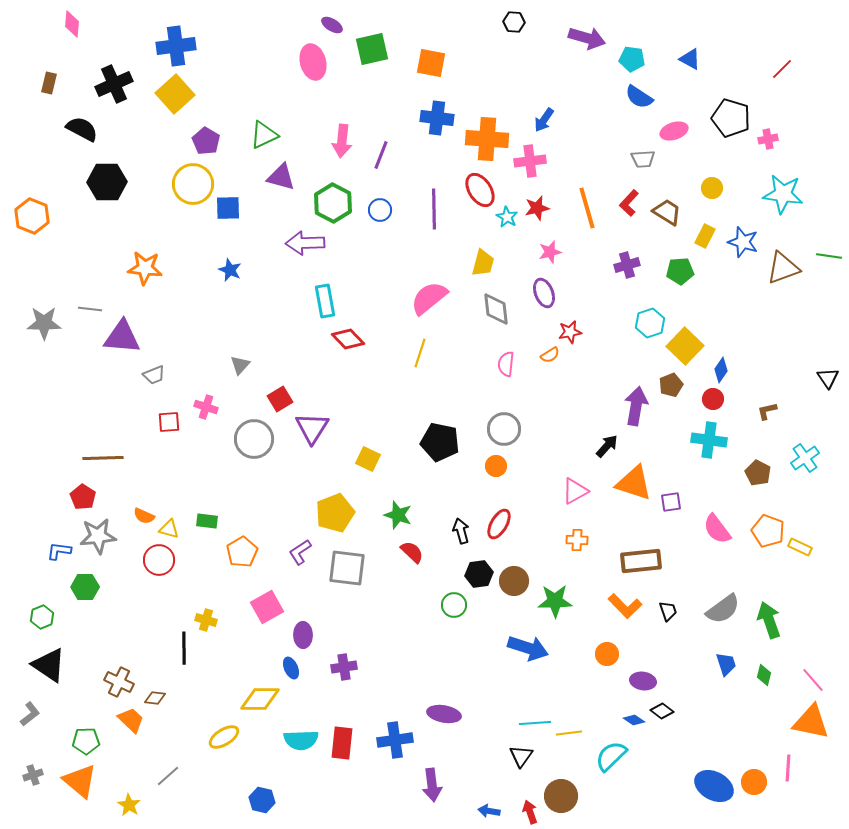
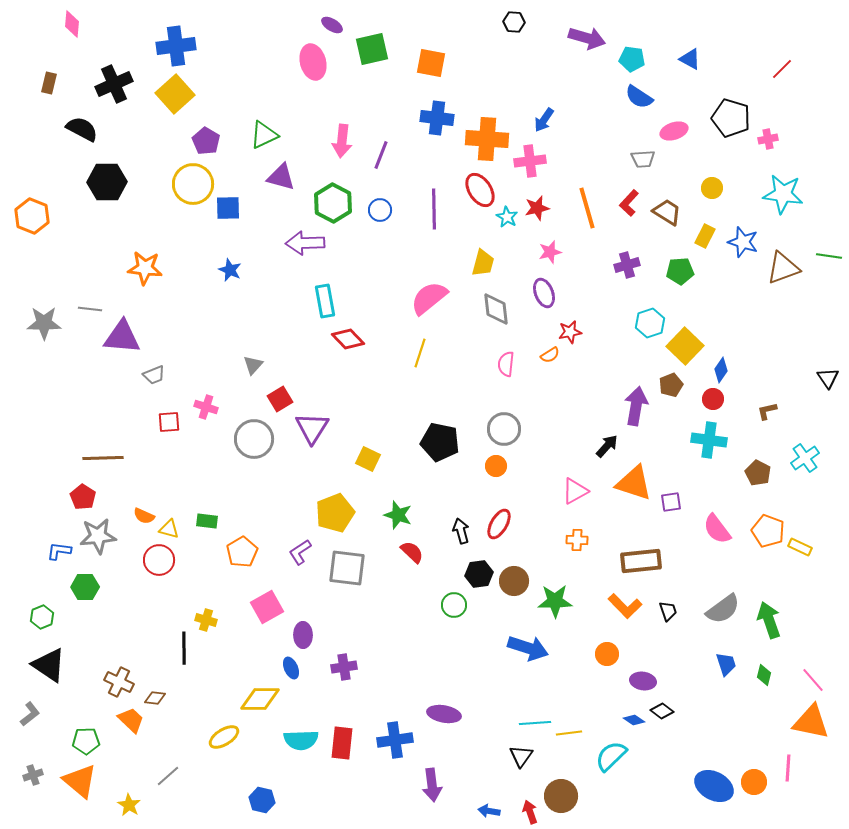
gray triangle at (240, 365): moved 13 px right
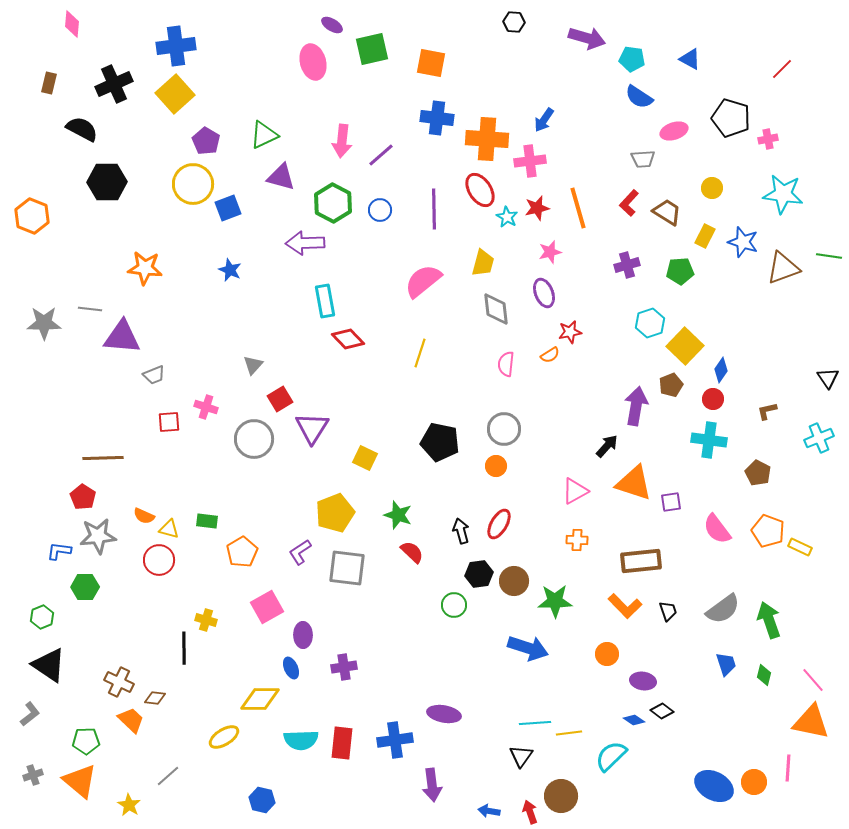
purple line at (381, 155): rotated 28 degrees clockwise
blue square at (228, 208): rotated 20 degrees counterclockwise
orange line at (587, 208): moved 9 px left
pink semicircle at (429, 298): moved 6 px left, 17 px up
cyan cross at (805, 458): moved 14 px right, 20 px up; rotated 12 degrees clockwise
yellow square at (368, 459): moved 3 px left, 1 px up
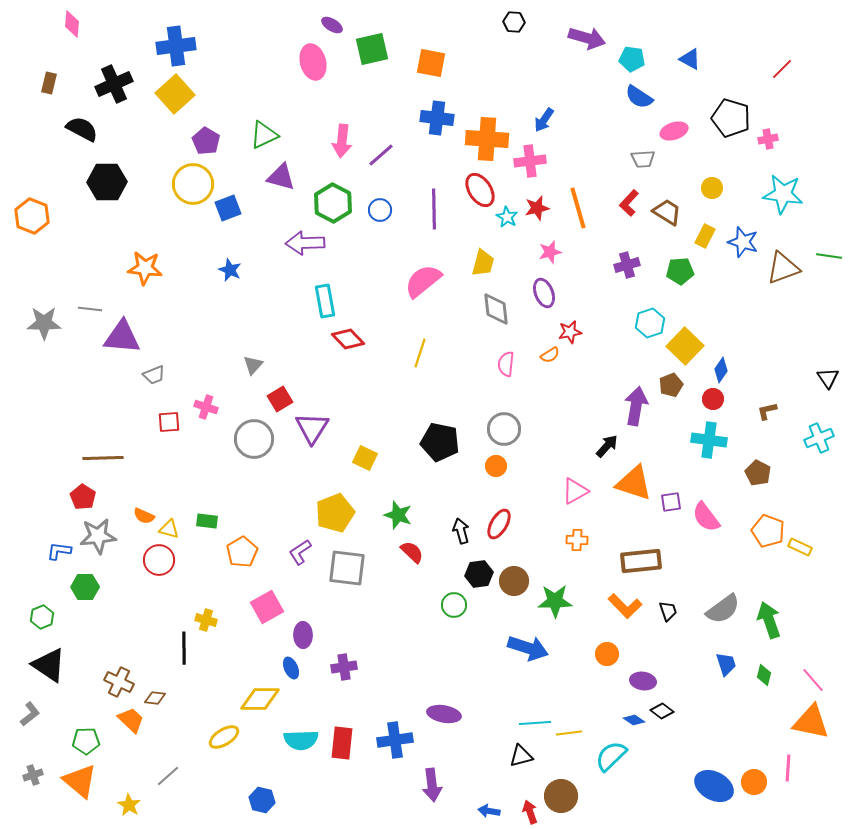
pink semicircle at (717, 529): moved 11 px left, 12 px up
black triangle at (521, 756): rotated 40 degrees clockwise
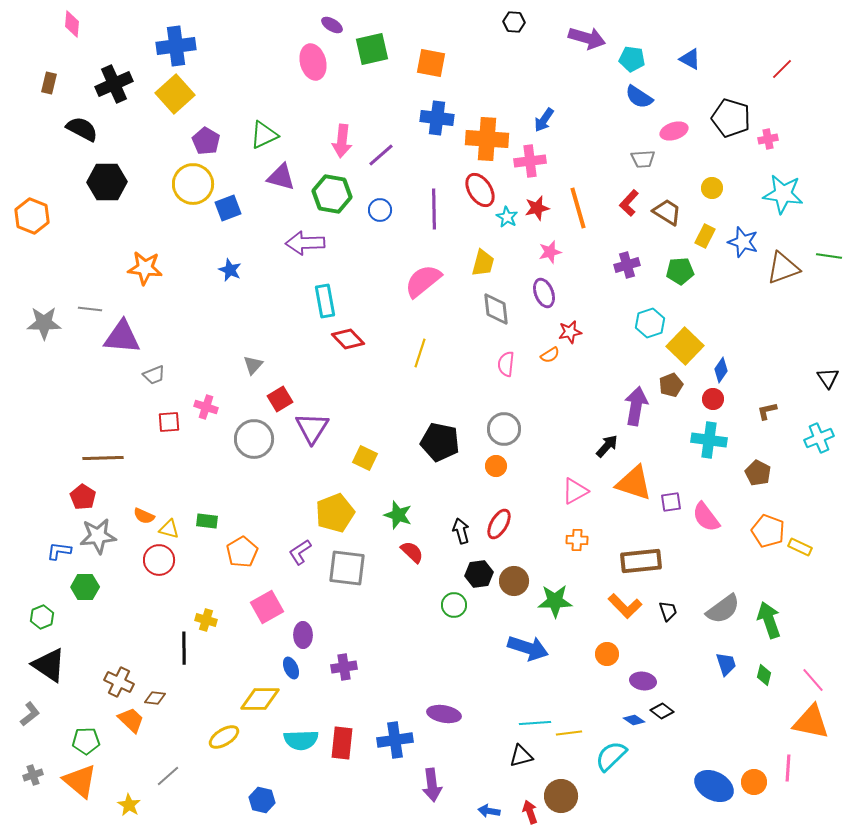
green hexagon at (333, 203): moved 1 px left, 9 px up; rotated 18 degrees counterclockwise
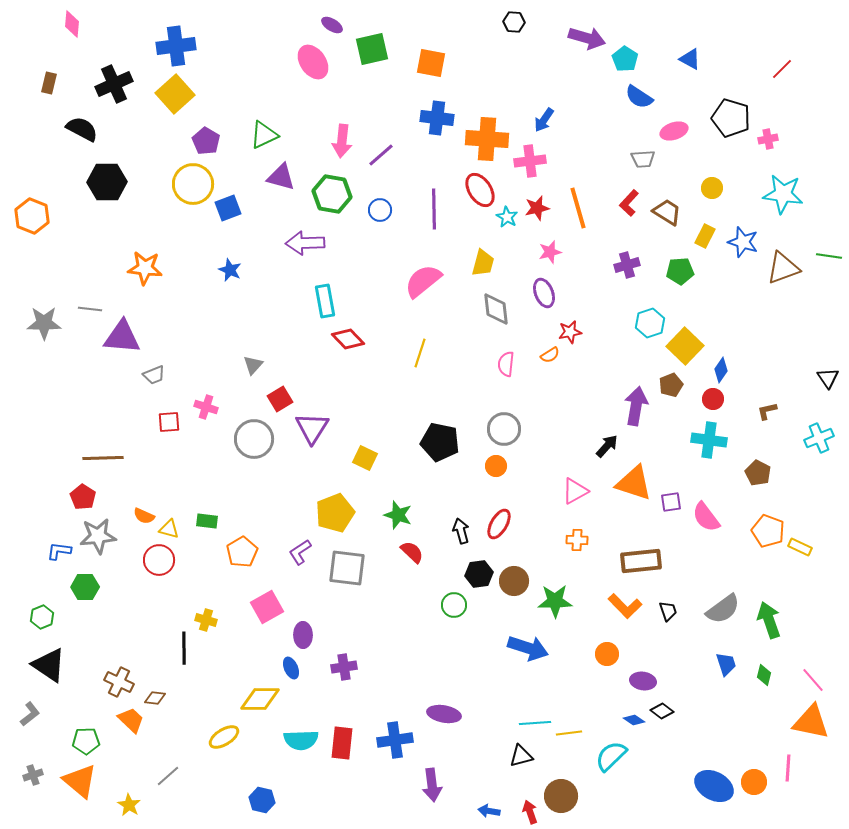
cyan pentagon at (632, 59): moved 7 px left; rotated 25 degrees clockwise
pink ellipse at (313, 62): rotated 20 degrees counterclockwise
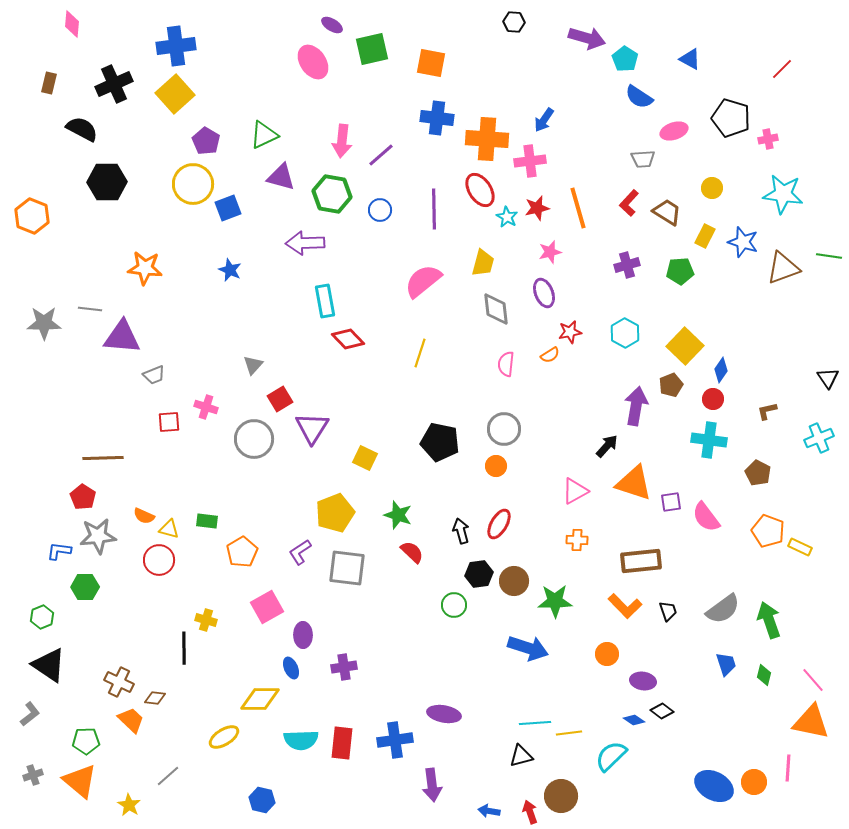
cyan hexagon at (650, 323): moved 25 px left, 10 px down; rotated 12 degrees counterclockwise
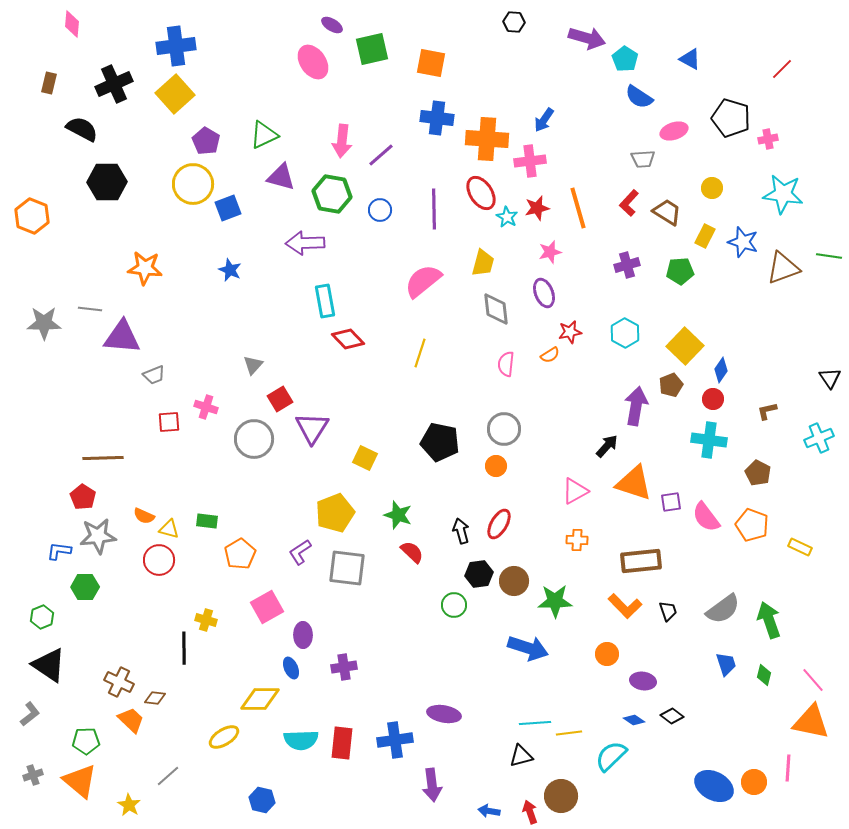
red ellipse at (480, 190): moved 1 px right, 3 px down
black triangle at (828, 378): moved 2 px right
orange pentagon at (768, 531): moved 16 px left, 6 px up
orange pentagon at (242, 552): moved 2 px left, 2 px down
black diamond at (662, 711): moved 10 px right, 5 px down
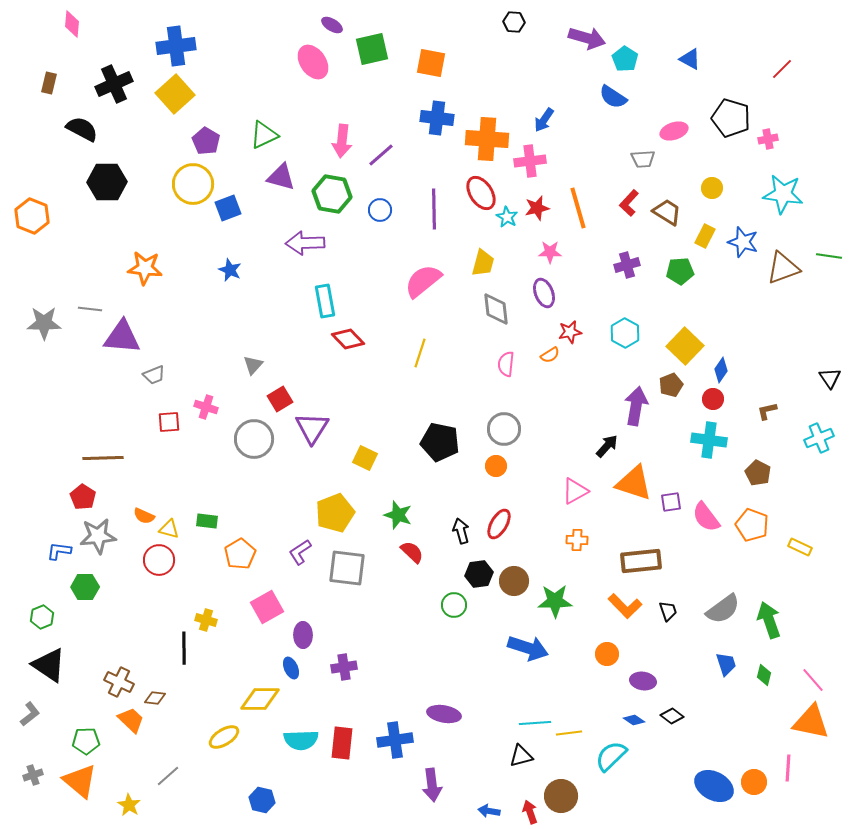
blue semicircle at (639, 97): moved 26 px left
pink star at (550, 252): rotated 15 degrees clockwise
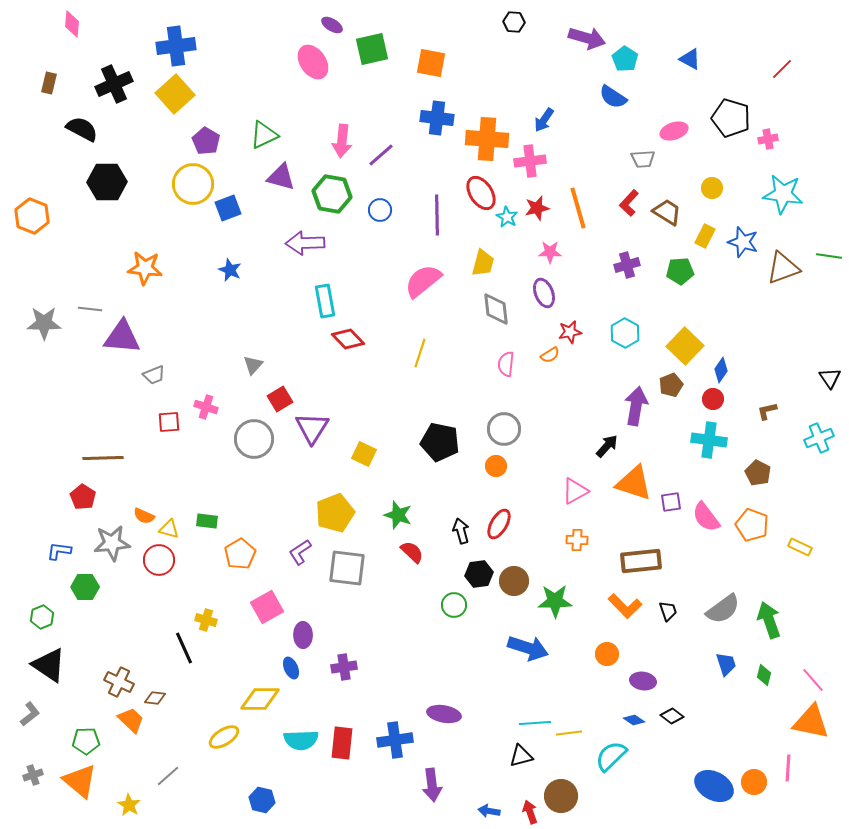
purple line at (434, 209): moved 3 px right, 6 px down
yellow square at (365, 458): moved 1 px left, 4 px up
gray star at (98, 536): moved 14 px right, 7 px down
black line at (184, 648): rotated 24 degrees counterclockwise
